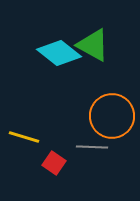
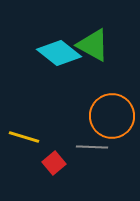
red square: rotated 15 degrees clockwise
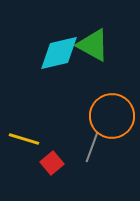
cyan diamond: rotated 51 degrees counterclockwise
yellow line: moved 2 px down
gray line: rotated 72 degrees counterclockwise
red square: moved 2 px left
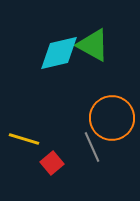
orange circle: moved 2 px down
gray line: rotated 44 degrees counterclockwise
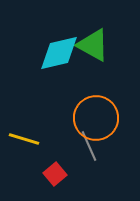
orange circle: moved 16 px left
gray line: moved 3 px left, 1 px up
red square: moved 3 px right, 11 px down
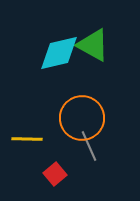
orange circle: moved 14 px left
yellow line: moved 3 px right; rotated 16 degrees counterclockwise
